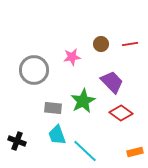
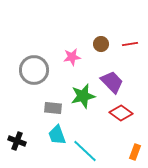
green star: moved 5 px up; rotated 15 degrees clockwise
orange rectangle: rotated 56 degrees counterclockwise
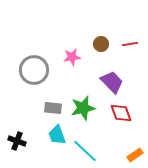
green star: moved 12 px down
red diamond: rotated 35 degrees clockwise
orange rectangle: moved 3 px down; rotated 35 degrees clockwise
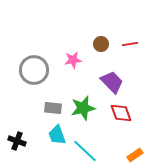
pink star: moved 1 px right, 3 px down
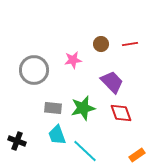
orange rectangle: moved 2 px right
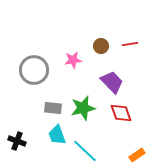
brown circle: moved 2 px down
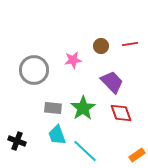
green star: rotated 20 degrees counterclockwise
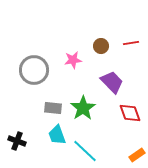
red line: moved 1 px right, 1 px up
red diamond: moved 9 px right
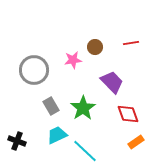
brown circle: moved 6 px left, 1 px down
gray rectangle: moved 2 px left, 2 px up; rotated 54 degrees clockwise
red diamond: moved 2 px left, 1 px down
cyan trapezoid: rotated 85 degrees clockwise
orange rectangle: moved 1 px left, 13 px up
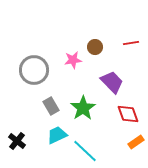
black cross: rotated 18 degrees clockwise
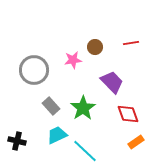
gray rectangle: rotated 12 degrees counterclockwise
black cross: rotated 24 degrees counterclockwise
